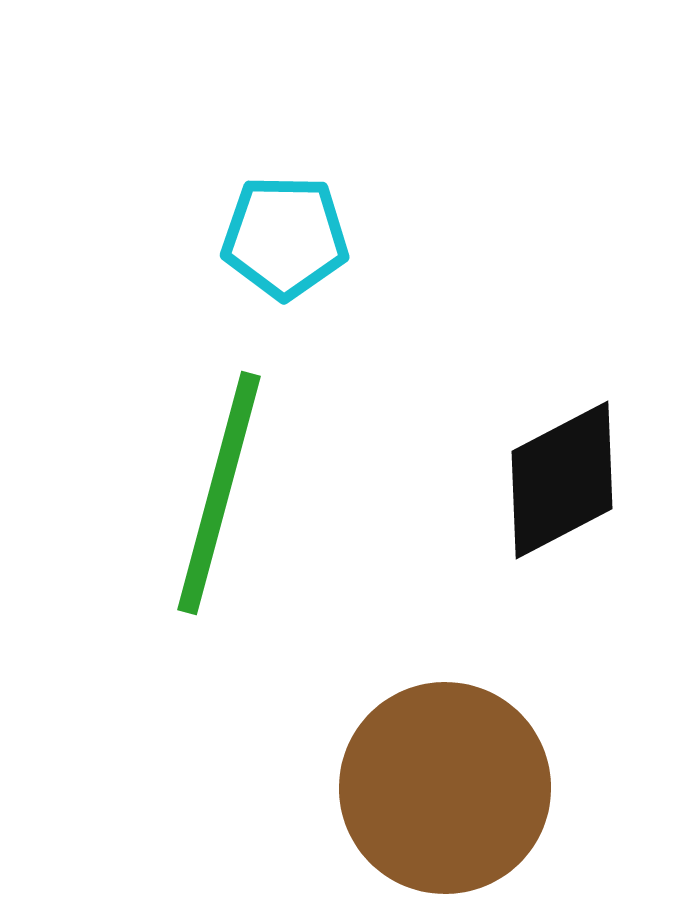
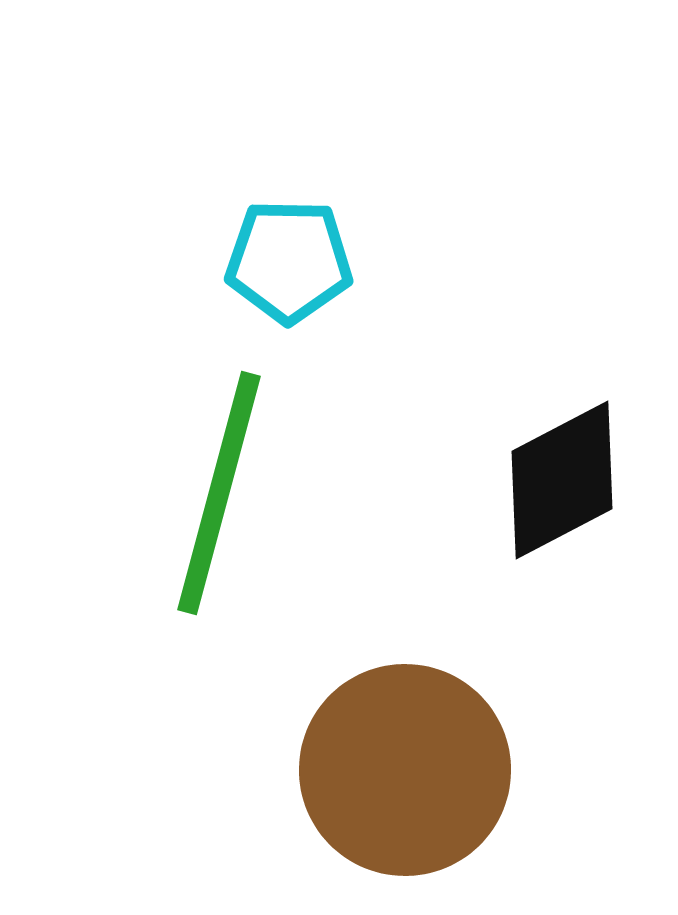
cyan pentagon: moved 4 px right, 24 px down
brown circle: moved 40 px left, 18 px up
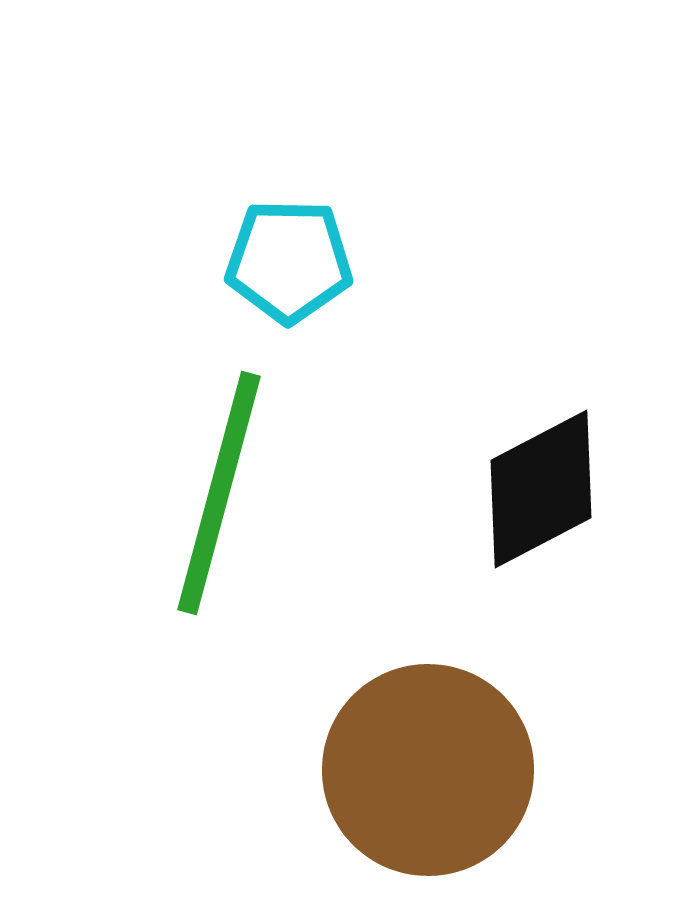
black diamond: moved 21 px left, 9 px down
brown circle: moved 23 px right
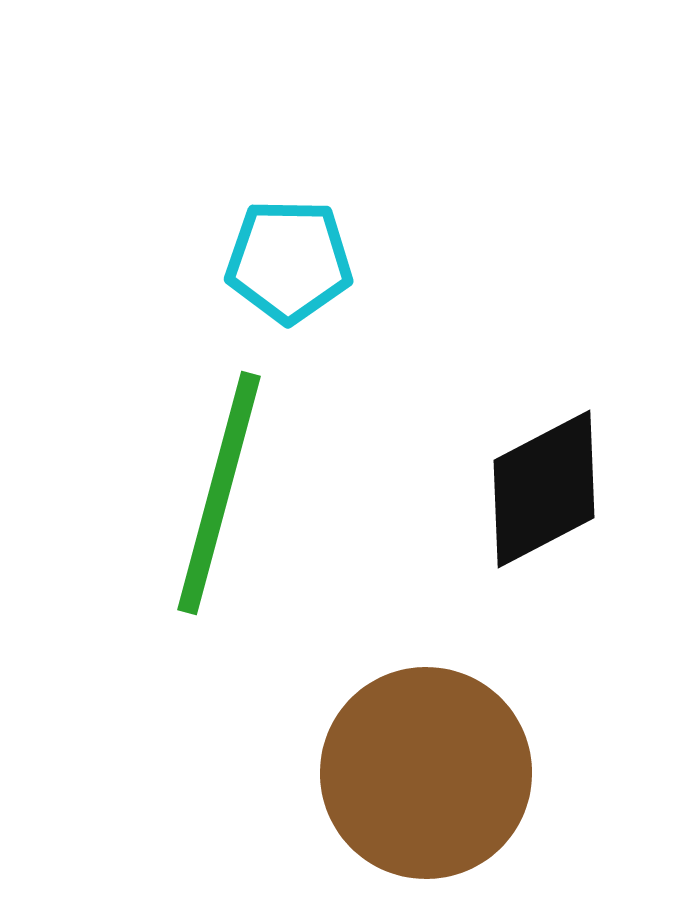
black diamond: moved 3 px right
brown circle: moved 2 px left, 3 px down
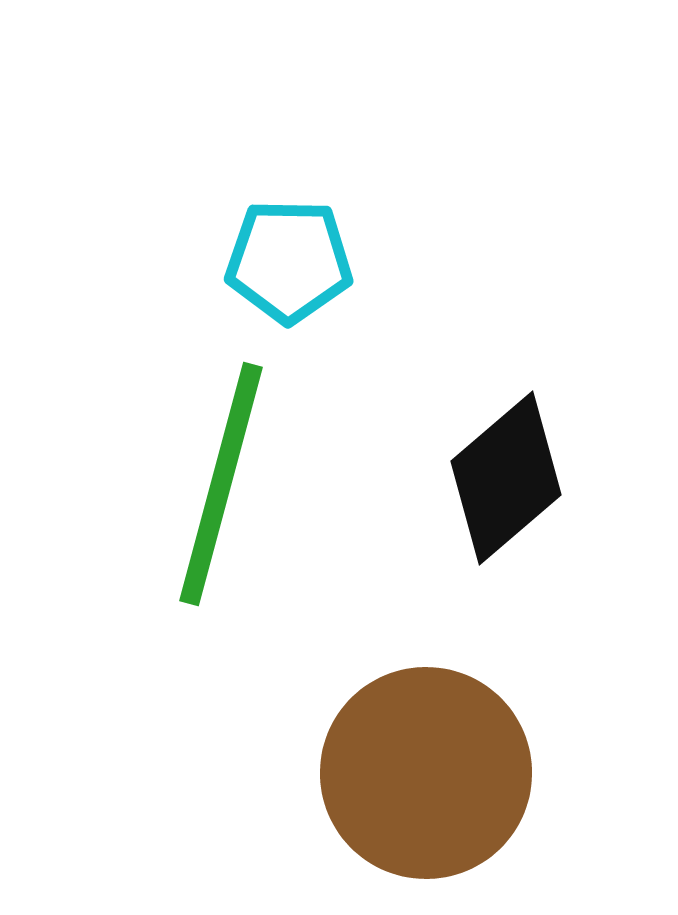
black diamond: moved 38 px left, 11 px up; rotated 13 degrees counterclockwise
green line: moved 2 px right, 9 px up
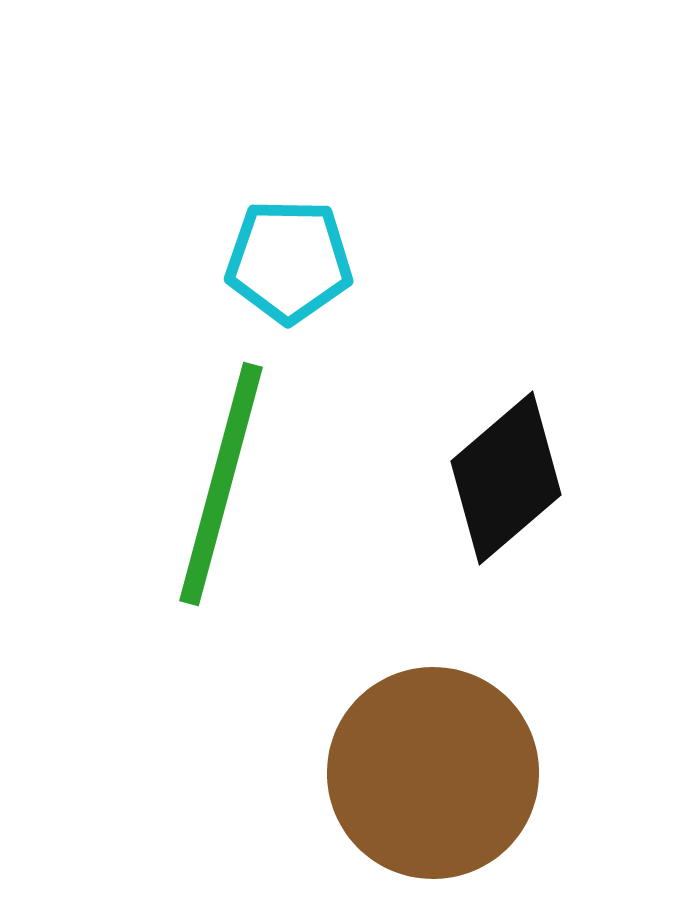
brown circle: moved 7 px right
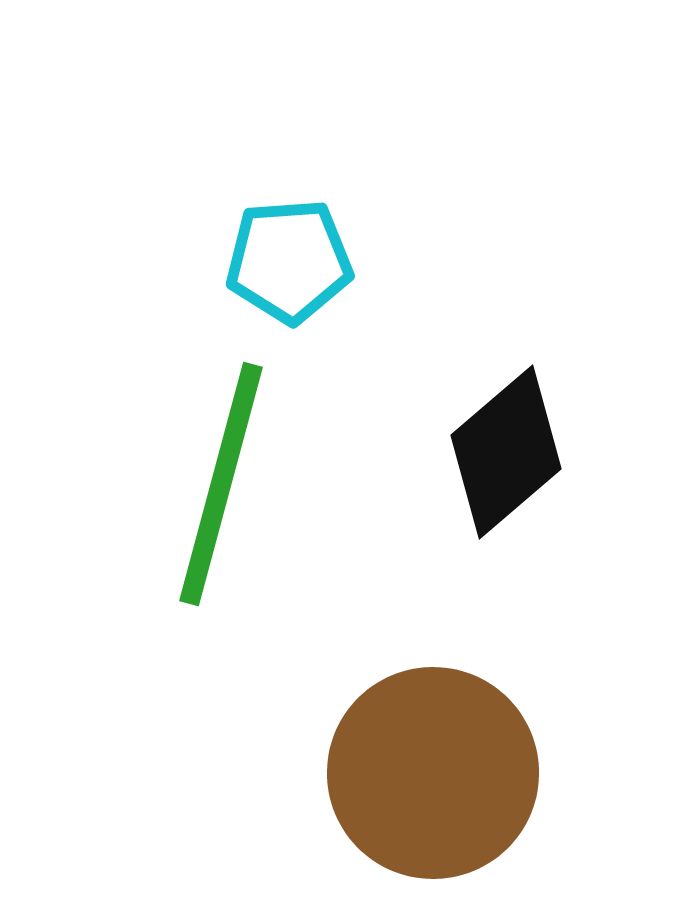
cyan pentagon: rotated 5 degrees counterclockwise
black diamond: moved 26 px up
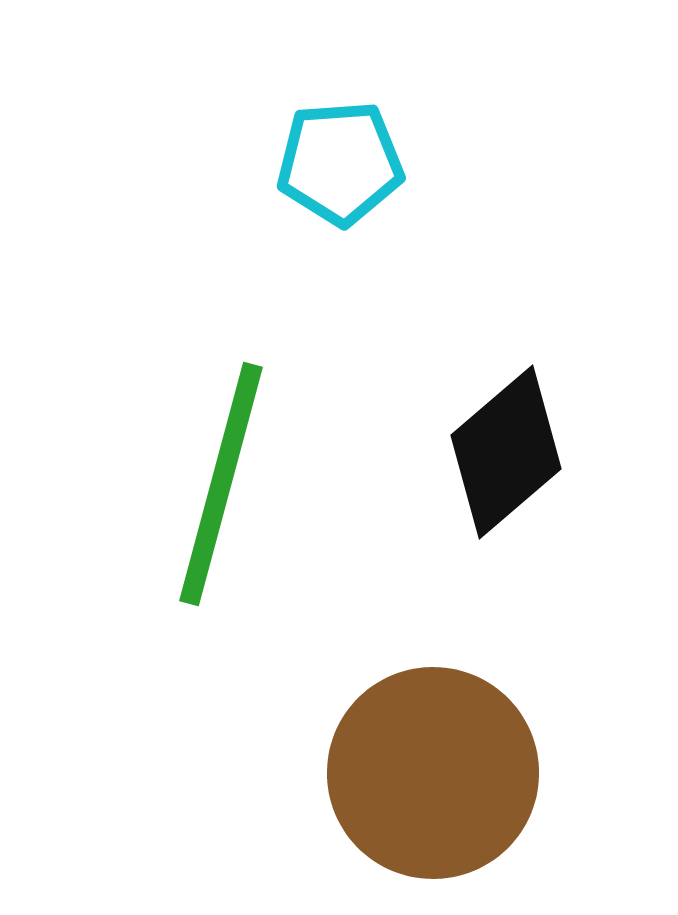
cyan pentagon: moved 51 px right, 98 px up
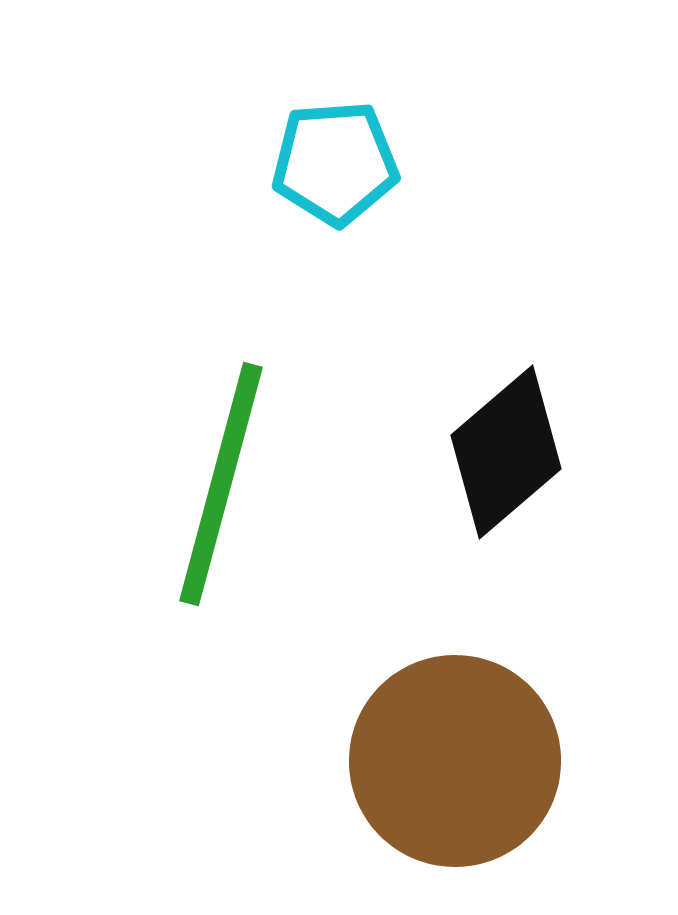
cyan pentagon: moved 5 px left
brown circle: moved 22 px right, 12 px up
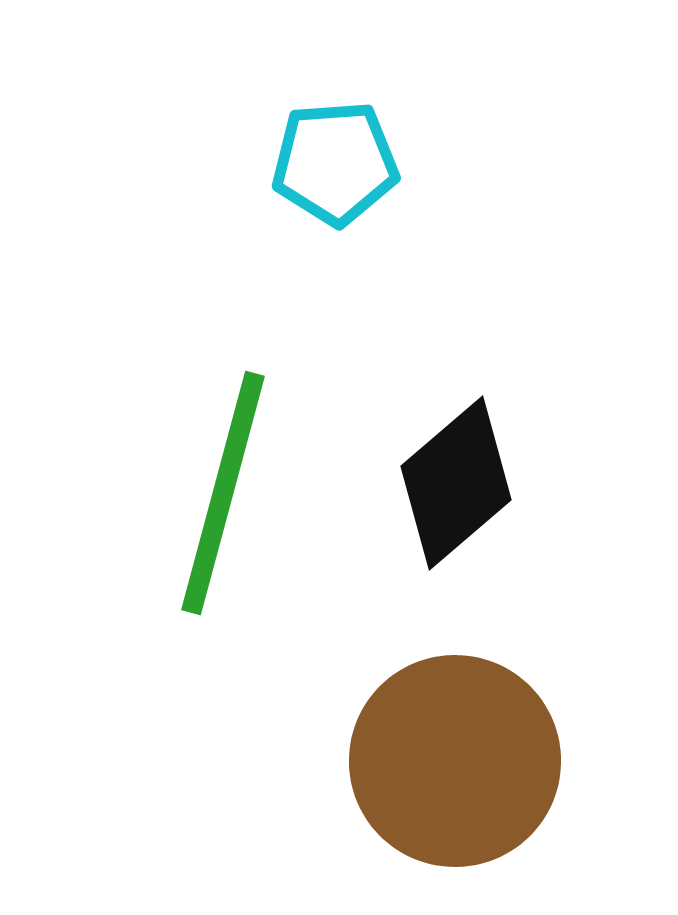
black diamond: moved 50 px left, 31 px down
green line: moved 2 px right, 9 px down
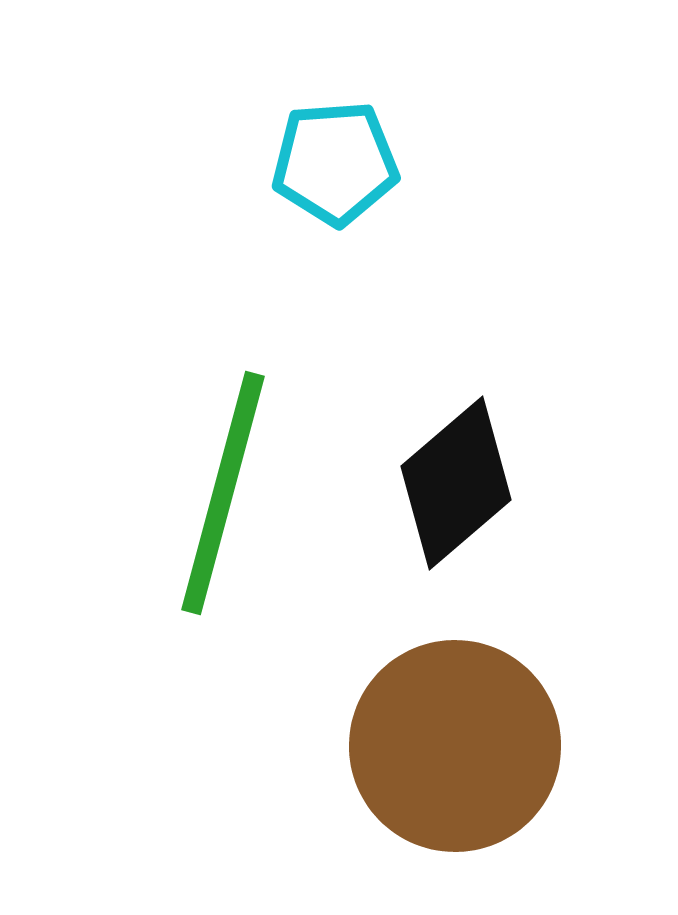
brown circle: moved 15 px up
